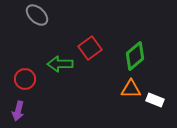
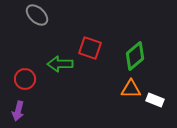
red square: rotated 35 degrees counterclockwise
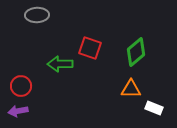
gray ellipse: rotated 45 degrees counterclockwise
green diamond: moved 1 px right, 4 px up
red circle: moved 4 px left, 7 px down
white rectangle: moved 1 px left, 8 px down
purple arrow: rotated 66 degrees clockwise
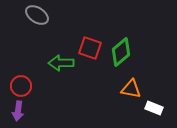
gray ellipse: rotated 35 degrees clockwise
green diamond: moved 15 px left
green arrow: moved 1 px right, 1 px up
orange triangle: rotated 10 degrees clockwise
purple arrow: rotated 72 degrees counterclockwise
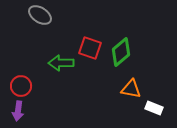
gray ellipse: moved 3 px right
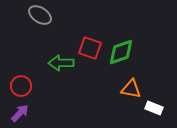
green diamond: rotated 20 degrees clockwise
purple arrow: moved 2 px right, 2 px down; rotated 144 degrees counterclockwise
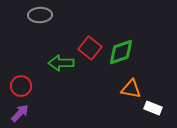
gray ellipse: rotated 35 degrees counterclockwise
red square: rotated 20 degrees clockwise
white rectangle: moved 1 px left
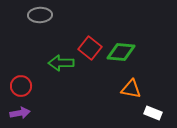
green diamond: rotated 24 degrees clockwise
white rectangle: moved 5 px down
purple arrow: rotated 36 degrees clockwise
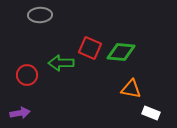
red square: rotated 15 degrees counterclockwise
red circle: moved 6 px right, 11 px up
white rectangle: moved 2 px left
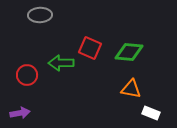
green diamond: moved 8 px right
